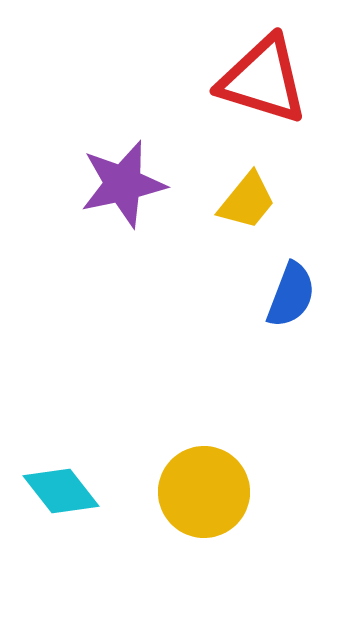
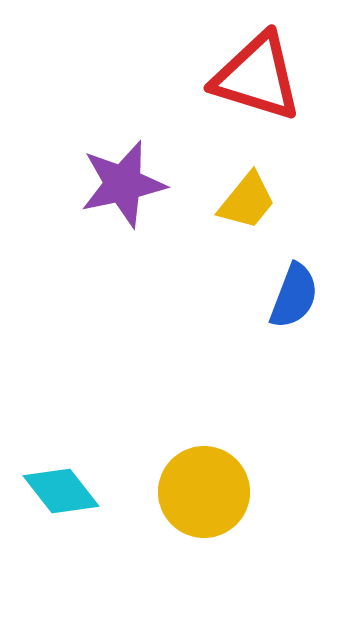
red triangle: moved 6 px left, 3 px up
blue semicircle: moved 3 px right, 1 px down
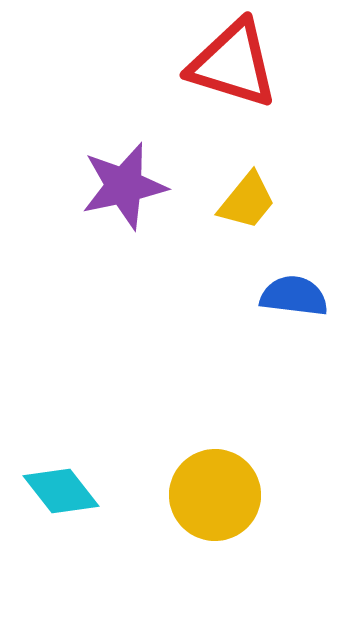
red triangle: moved 24 px left, 13 px up
purple star: moved 1 px right, 2 px down
blue semicircle: rotated 104 degrees counterclockwise
yellow circle: moved 11 px right, 3 px down
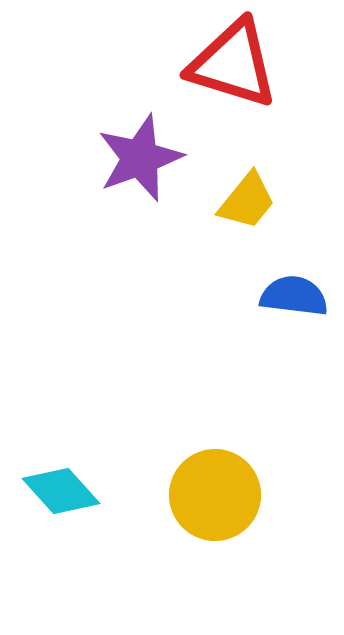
purple star: moved 16 px right, 28 px up; rotated 8 degrees counterclockwise
cyan diamond: rotated 4 degrees counterclockwise
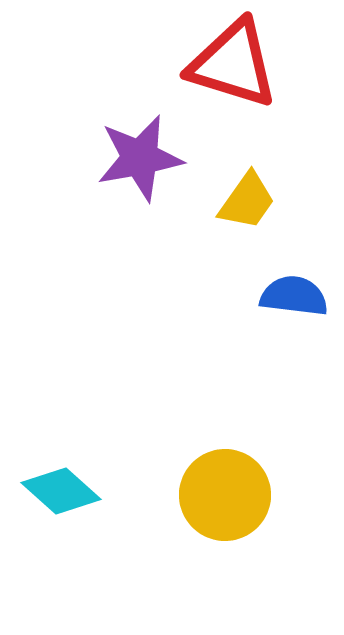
purple star: rotated 10 degrees clockwise
yellow trapezoid: rotated 4 degrees counterclockwise
cyan diamond: rotated 6 degrees counterclockwise
yellow circle: moved 10 px right
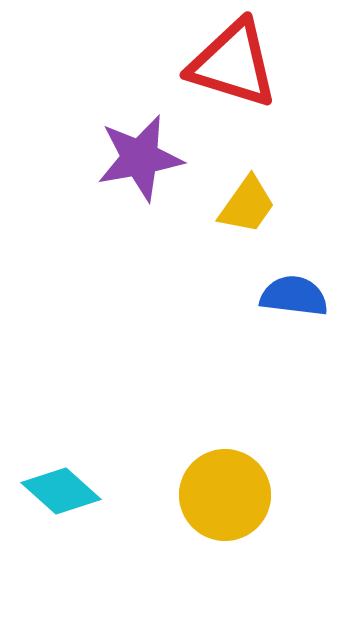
yellow trapezoid: moved 4 px down
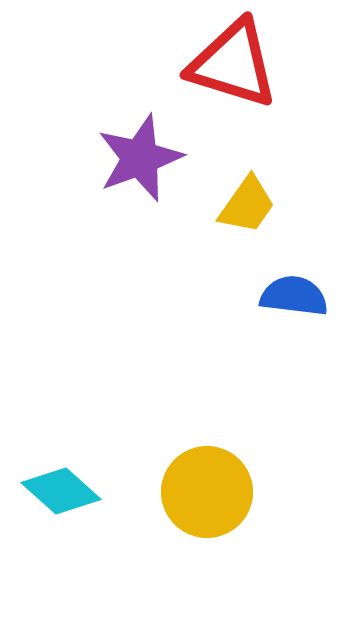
purple star: rotated 10 degrees counterclockwise
yellow circle: moved 18 px left, 3 px up
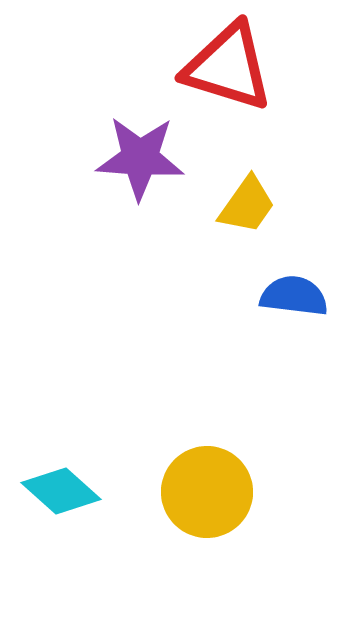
red triangle: moved 5 px left, 3 px down
purple star: rotated 24 degrees clockwise
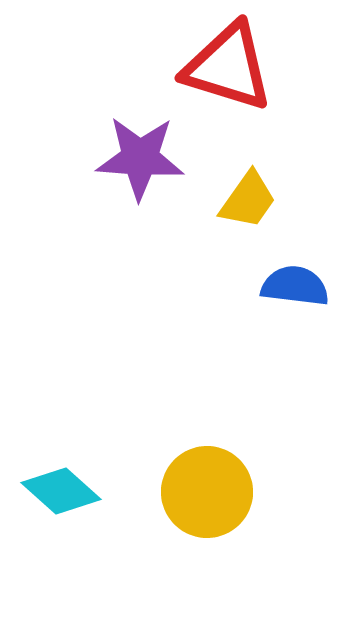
yellow trapezoid: moved 1 px right, 5 px up
blue semicircle: moved 1 px right, 10 px up
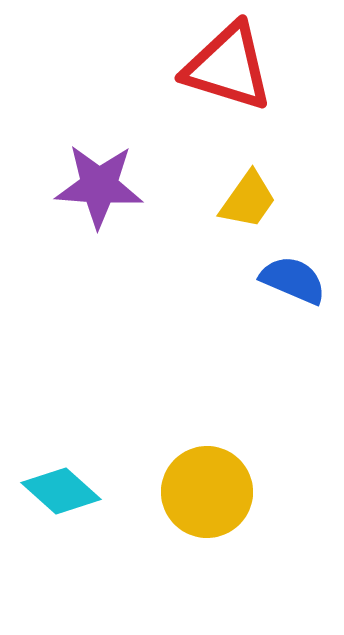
purple star: moved 41 px left, 28 px down
blue semicircle: moved 2 px left, 6 px up; rotated 16 degrees clockwise
